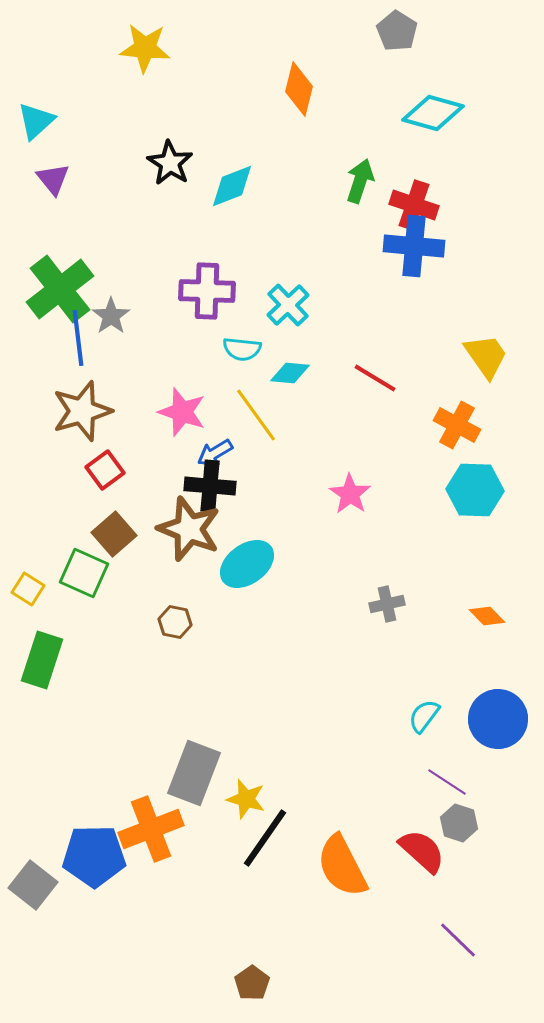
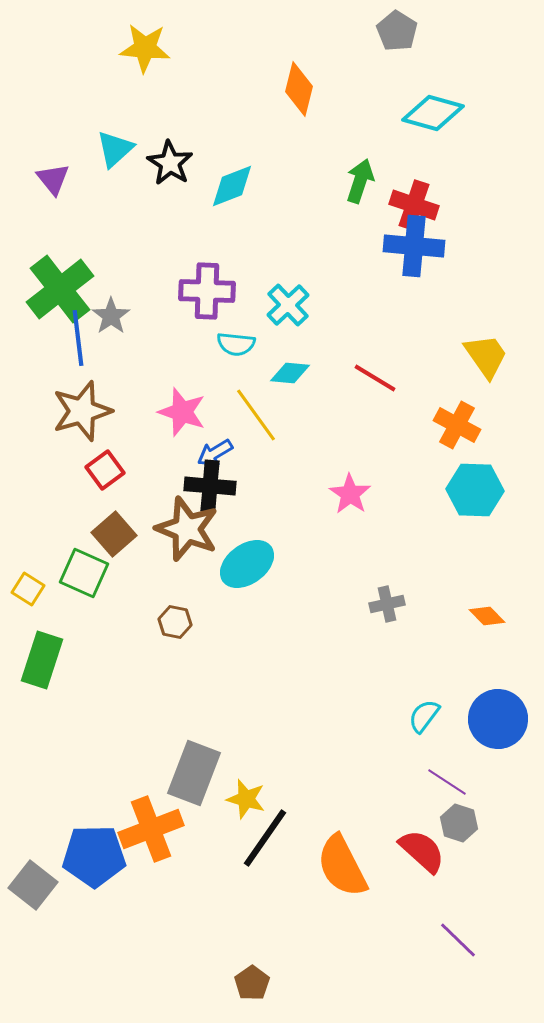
cyan triangle at (36, 121): moved 79 px right, 28 px down
cyan semicircle at (242, 349): moved 6 px left, 5 px up
brown star at (189, 529): moved 2 px left
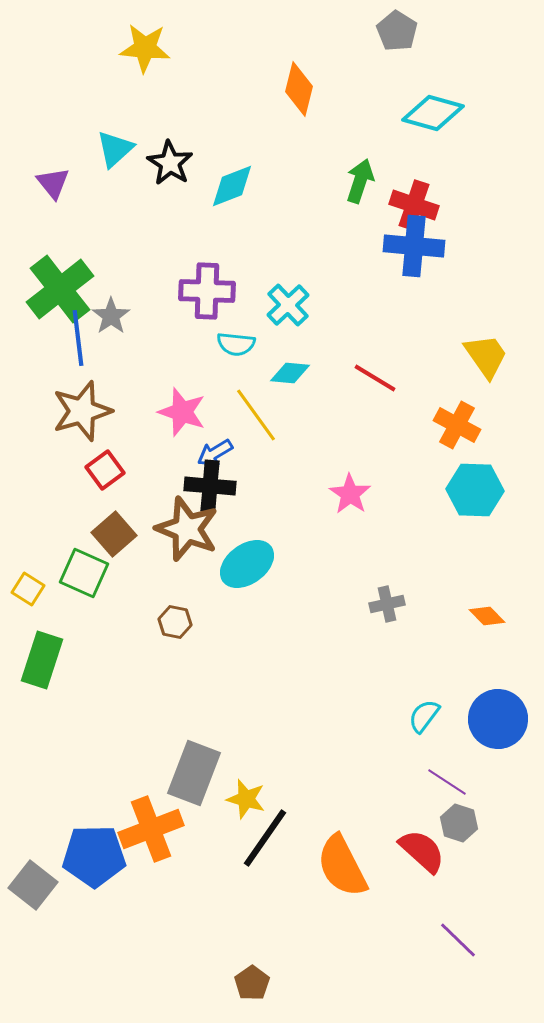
purple triangle at (53, 179): moved 4 px down
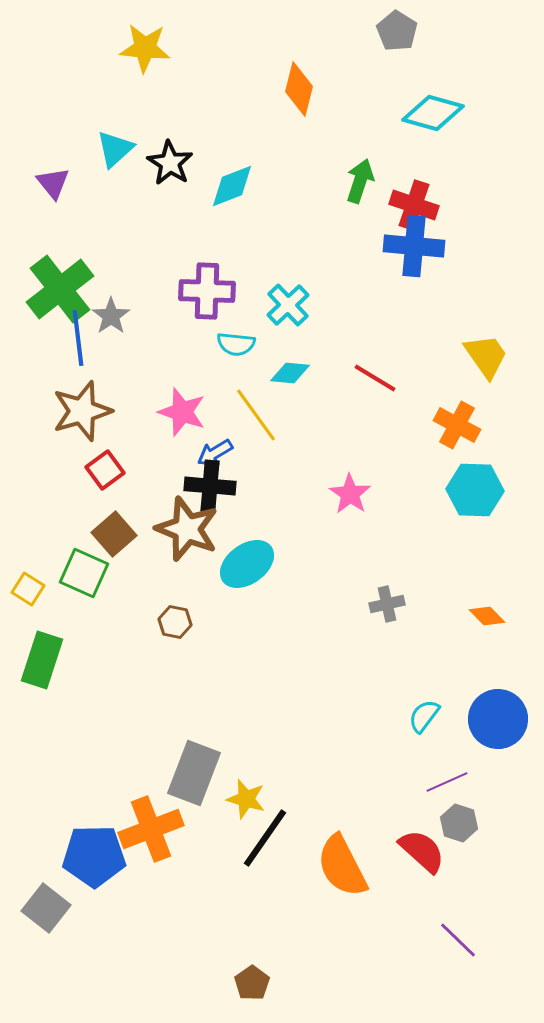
purple line at (447, 782): rotated 57 degrees counterclockwise
gray square at (33, 885): moved 13 px right, 23 px down
